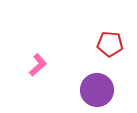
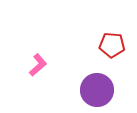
red pentagon: moved 2 px right, 1 px down
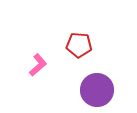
red pentagon: moved 33 px left
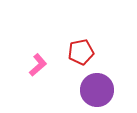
red pentagon: moved 2 px right, 7 px down; rotated 15 degrees counterclockwise
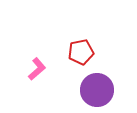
pink L-shape: moved 1 px left, 4 px down
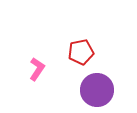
pink L-shape: rotated 15 degrees counterclockwise
